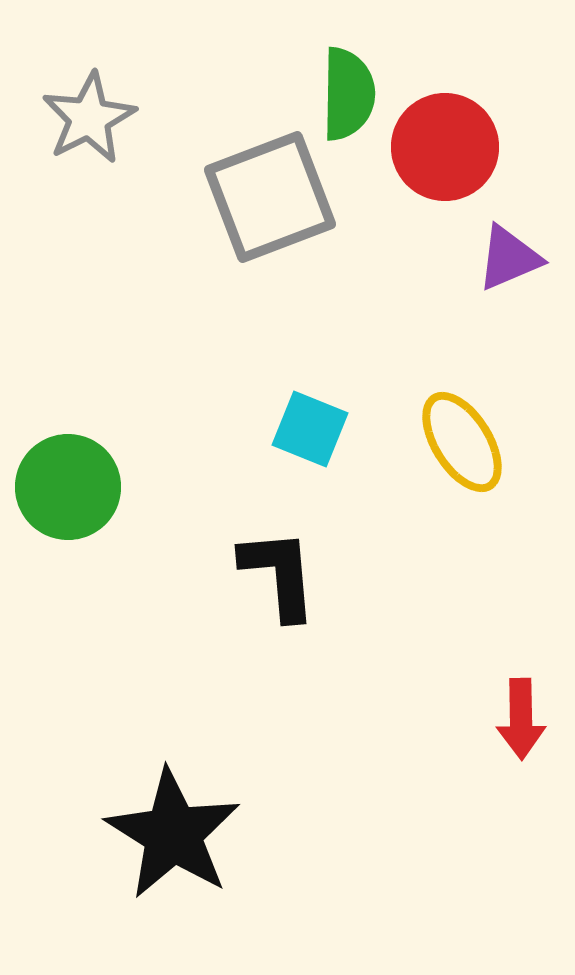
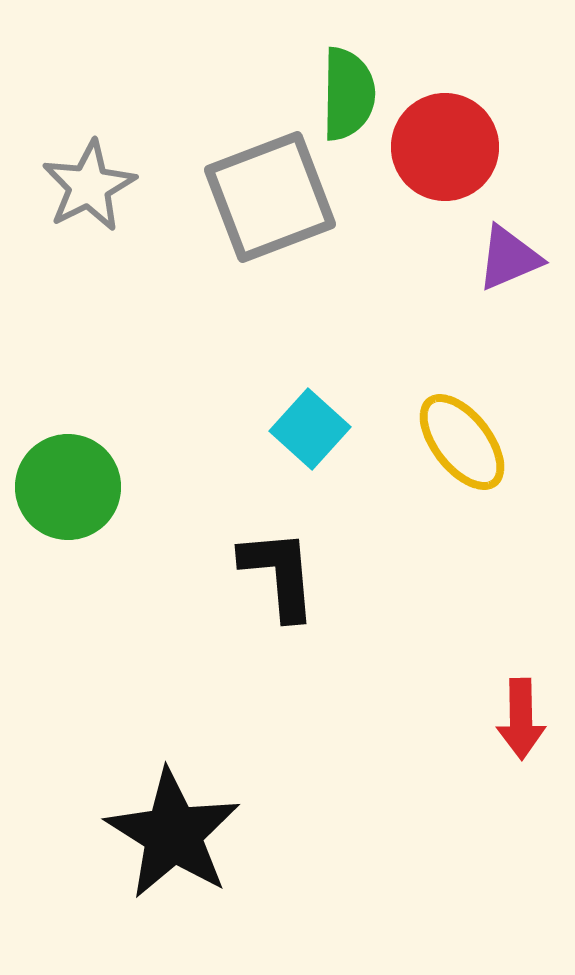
gray star: moved 68 px down
cyan square: rotated 20 degrees clockwise
yellow ellipse: rotated 6 degrees counterclockwise
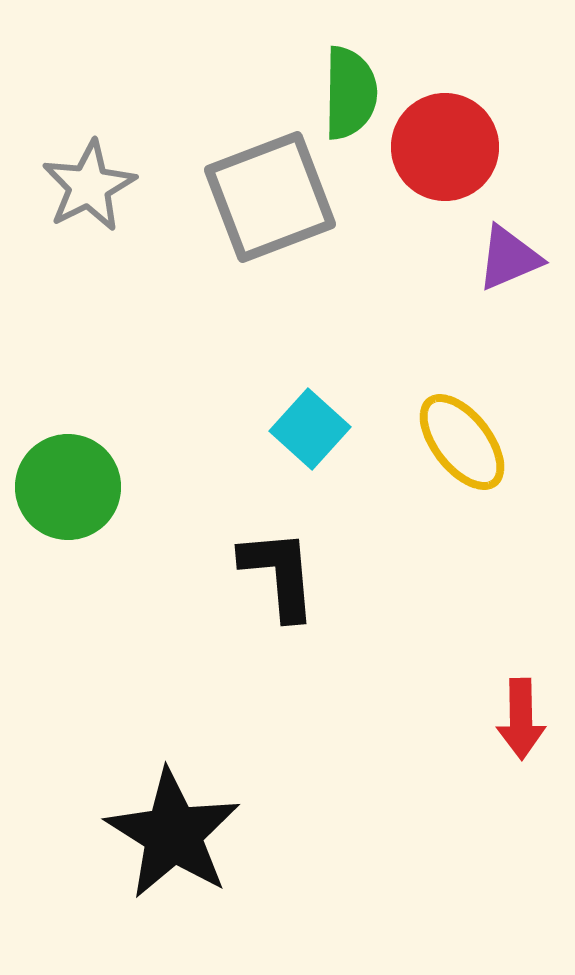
green semicircle: moved 2 px right, 1 px up
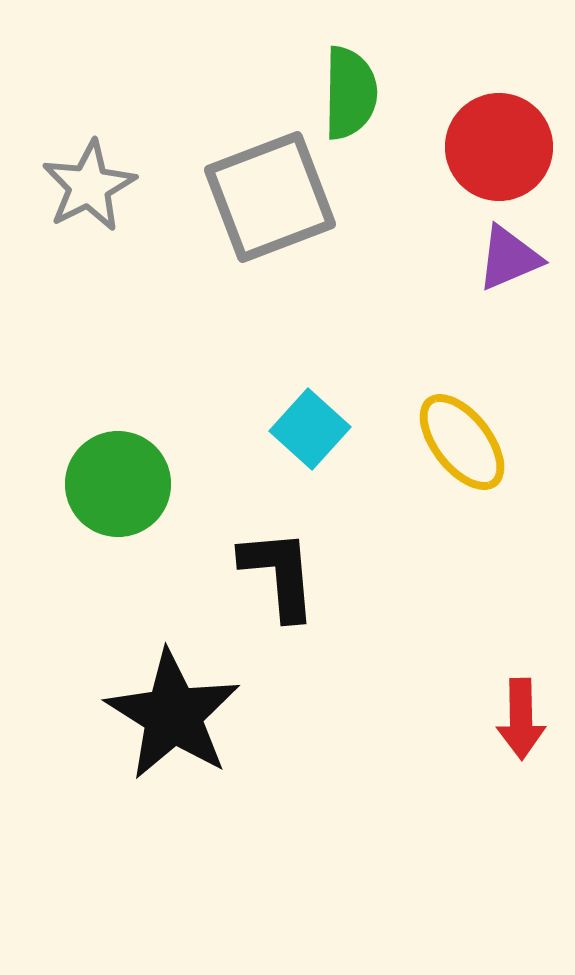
red circle: moved 54 px right
green circle: moved 50 px right, 3 px up
black star: moved 119 px up
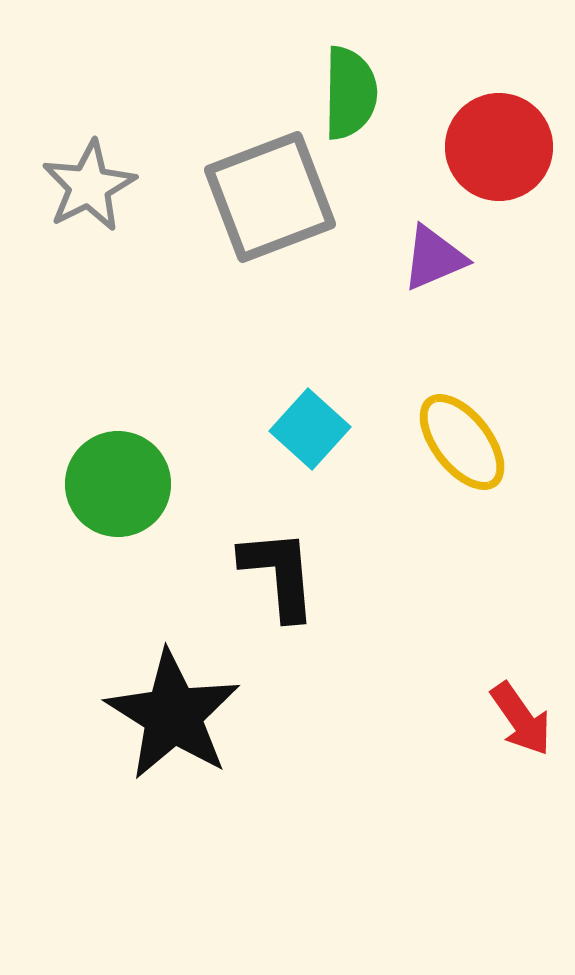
purple triangle: moved 75 px left
red arrow: rotated 34 degrees counterclockwise
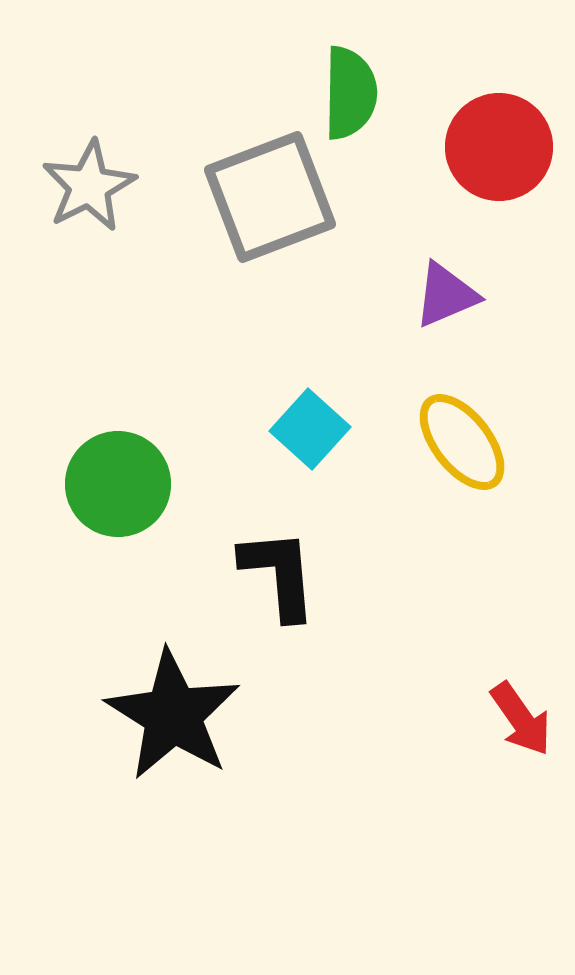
purple triangle: moved 12 px right, 37 px down
